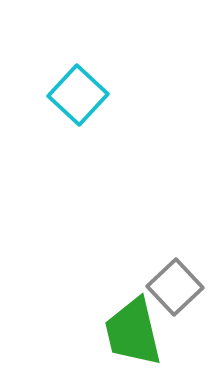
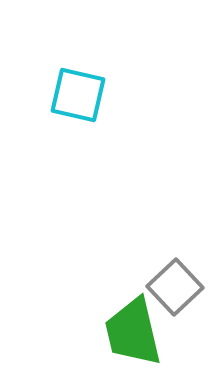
cyan square: rotated 30 degrees counterclockwise
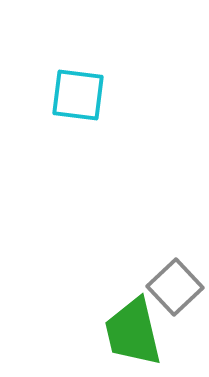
cyan square: rotated 6 degrees counterclockwise
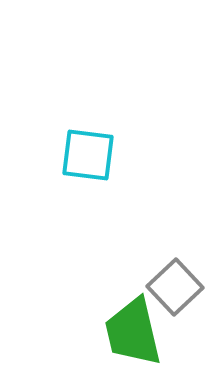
cyan square: moved 10 px right, 60 px down
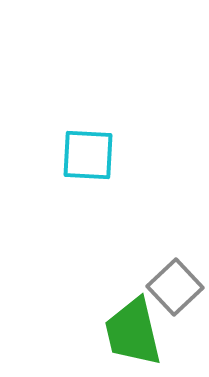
cyan square: rotated 4 degrees counterclockwise
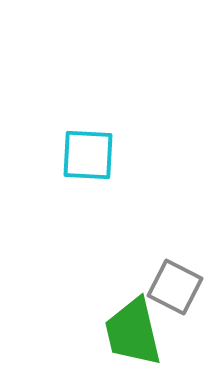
gray square: rotated 20 degrees counterclockwise
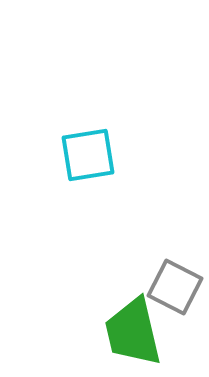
cyan square: rotated 12 degrees counterclockwise
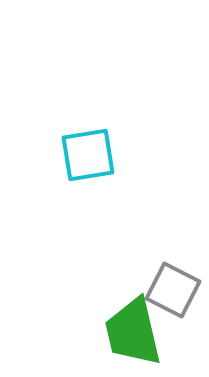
gray square: moved 2 px left, 3 px down
